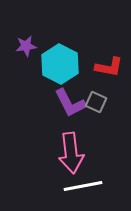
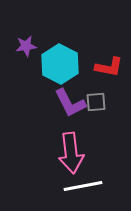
gray square: rotated 30 degrees counterclockwise
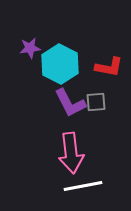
purple star: moved 4 px right, 2 px down
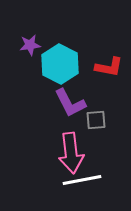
purple star: moved 3 px up
gray square: moved 18 px down
white line: moved 1 px left, 6 px up
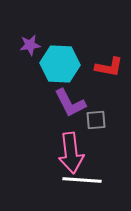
cyan hexagon: rotated 24 degrees counterclockwise
white line: rotated 15 degrees clockwise
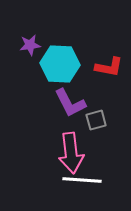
gray square: rotated 10 degrees counterclockwise
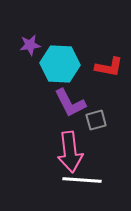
pink arrow: moved 1 px left, 1 px up
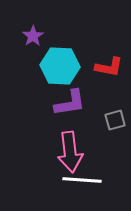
purple star: moved 3 px right, 9 px up; rotated 25 degrees counterclockwise
cyan hexagon: moved 2 px down
purple L-shape: rotated 72 degrees counterclockwise
gray square: moved 19 px right
